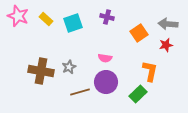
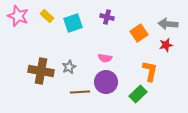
yellow rectangle: moved 1 px right, 3 px up
brown line: rotated 12 degrees clockwise
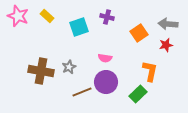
cyan square: moved 6 px right, 4 px down
brown line: moved 2 px right; rotated 18 degrees counterclockwise
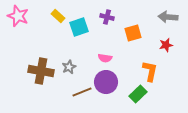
yellow rectangle: moved 11 px right
gray arrow: moved 7 px up
orange square: moved 6 px left; rotated 18 degrees clockwise
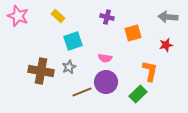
cyan square: moved 6 px left, 14 px down
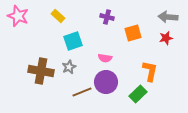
red star: moved 7 px up
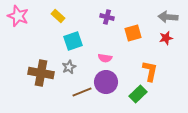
brown cross: moved 2 px down
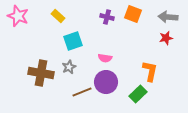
orange square: moved 19 px up; rotated 36 degrees clockwise
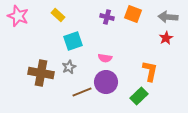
yellow rectangle: moved 1 px up
red star: rotated 16 degrees counterclockwise
green rectangle: moved 1 px right, 2 px down
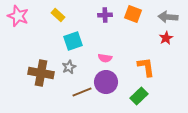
purple cross: moved 2 px left, 2 px up; rotated 16 degrees counterclockwise
orange L-shape: moved 4 px left, 4 px up; rotated 20 degrees counterclockwise
